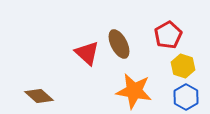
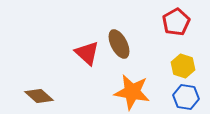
red pentagon: moved 8 px right, 13 px up
orange star: moved 2 px left, 1 px down
blue hexagon: rotated 20 degrees counterclockwise
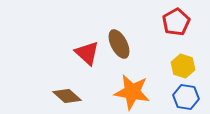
brown diamond: moved 28 px right
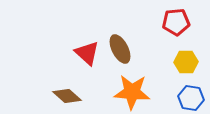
red pentagon: rotated 24 degrees clockwise
brown ellipse: moved 1 px right, 5 px down
yellow hexagon: moved 3 px right, 4 px up; rotated 20 degrees counterclockwise
orange star: rotated 6 degrees counterclockwise
blue hexagon: moved 5 px right, 1 px down
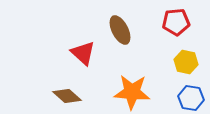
brown ellipse: moved 19 px up
red triangle: moved 4 px left
yellow hexagon: rotated 15 degrees clockwise
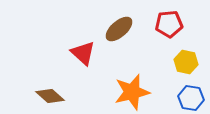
red pentagon: moved 7 px left, 2 px down
brown ellipse: moved 1 px left, 1 px up; rotated 76 degrees clockwise
orange star: rotated 18 degrees counterclockwise
brown diamond: moved 17 px left
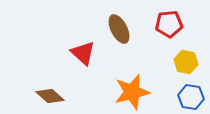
brown ellipse: rotated 76 degrees counterclockwise
blue hexagon: moved 1 px up
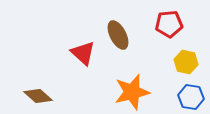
brown ellipse: moved 1 px left, 6 px down
brown diamond: moved 12 px left
